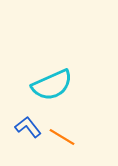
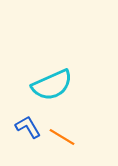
blue L-shape: rotated 8 degrees clockwise
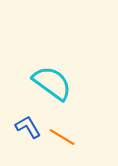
cyan semicircle: moved 2 px up; rotated 120 degrees counterclockwise
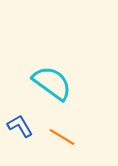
blue L-shape: moved 8 px left, 1 px up
